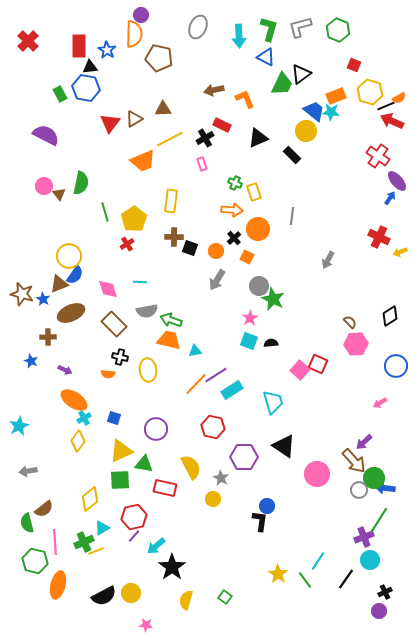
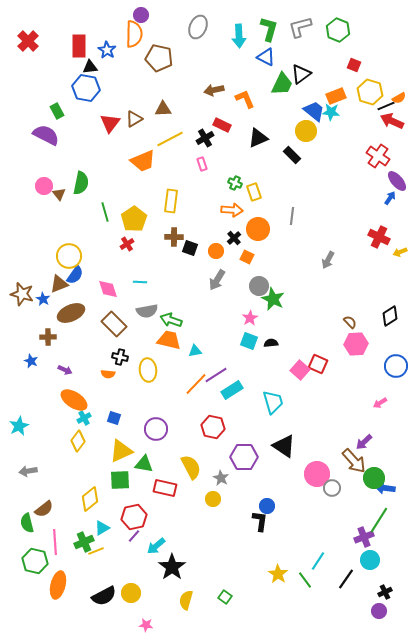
green rectangle at (60, 94): moved 3 px left, 17 px down
gray circle at (359, 490): moved 27 px left, 2 px up
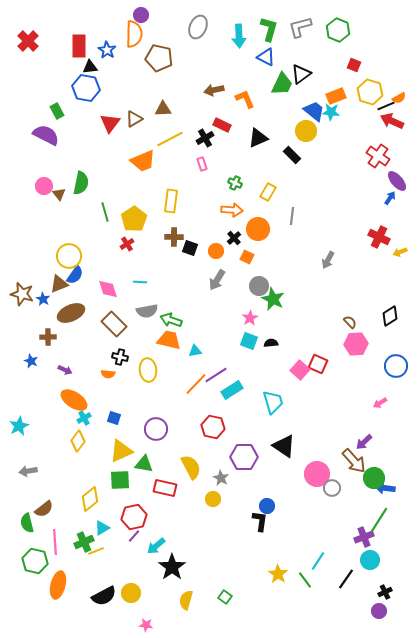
yellow rectangle at (254, 192): moved 14 px right; rotated 48 degrees clockwise
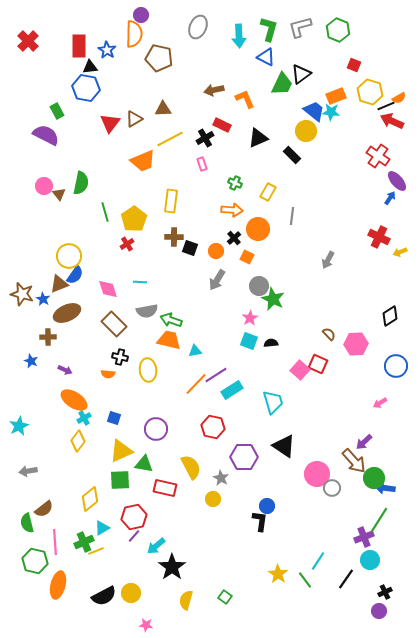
brown ellipse at (71, 313): moved 4 px left
brown semicircle at (350, 322): moved 21 px left, 12 px down
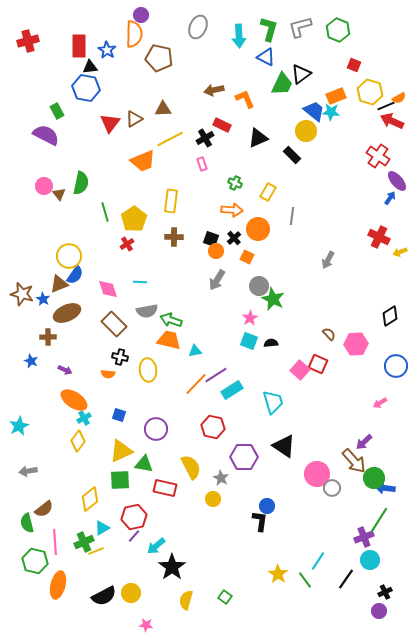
red cross at (28, 41): rotated 30 degrees clockwise
black square at (190, 248): moved 21 px right, 9 px up
blue square at (114, 418): moved 5 px right, 3 px up
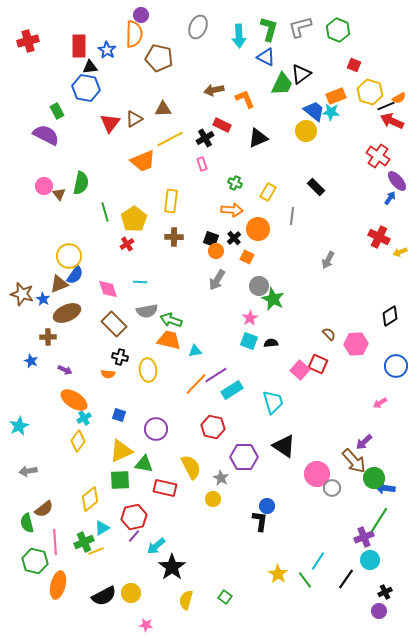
black rectangle at (292, 155): moved 24 px right, 32 px down
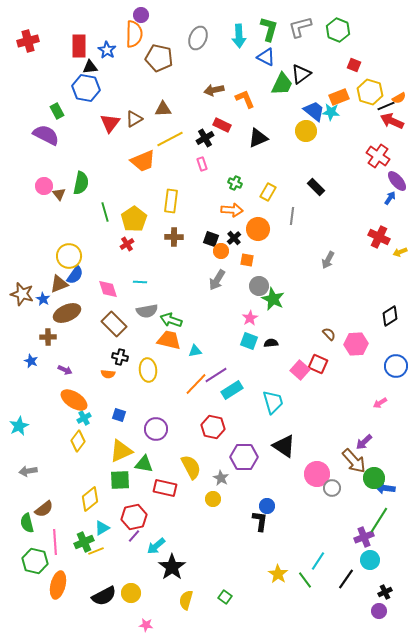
gray ellipse at (198, 27): moved 11 px down
orange rectangle at (336, 96): moved 3 px right, 1 px down
orange circle at (216, 251): moved 5 px right
orange square at (247, 257): moved 3 px down; rotated 16 degrees counterclockwise
